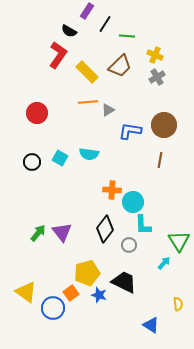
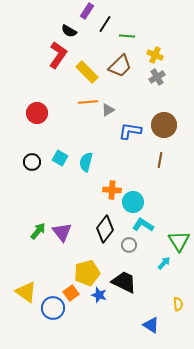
cyan semicircle: moved 3 px left, 8 px down; rotated 96 degrees clockwise
cyan L-shape: rotated 125 degrees clockwise
green arrow: moved 2 px up
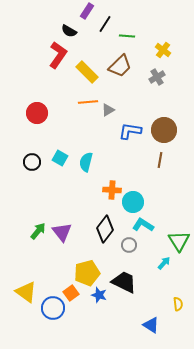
yellow cross: moved 8 px right, 5 px up; rotated 14 degrees clockwise
brown circle: moved 5 px down
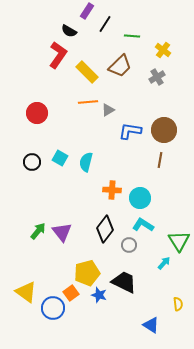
green line: moved 5 px right
cyan circle: moved 7 px right, 4 px up
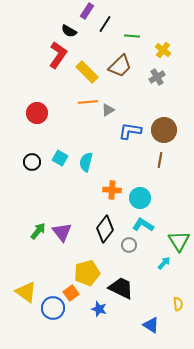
black trapezoid: moved 3 px left, 6 px down
blue star: moved 14 px down
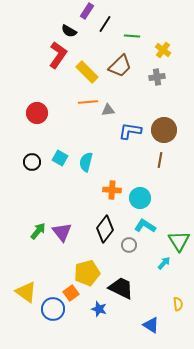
gray cross: rotated 21 degrees clockwise
gray triangle: rotated 24 degrees clockwise
cyan L-shape: moved 2 px right, 1 px down
blue circle: moved 1 px down
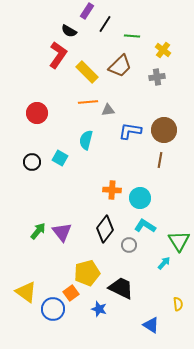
cyan semicircle: moved 22 px up
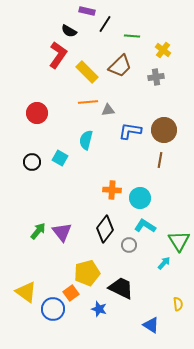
purple rectangle: rotated 70 degrees clockwise
gray cross: moved 1 px left
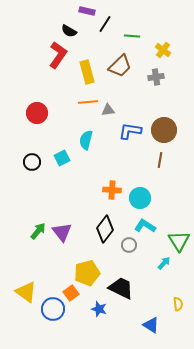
yellow rectangle: rotated 30 degrees clockwise
cyan square: moved 2 px right; rotated 35 degrees clockwise
